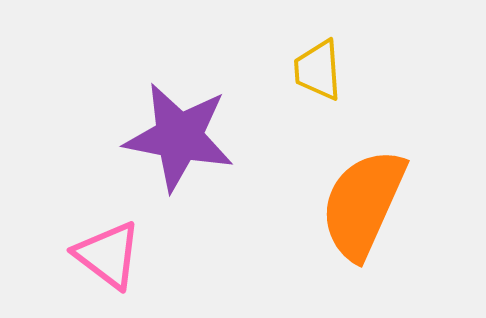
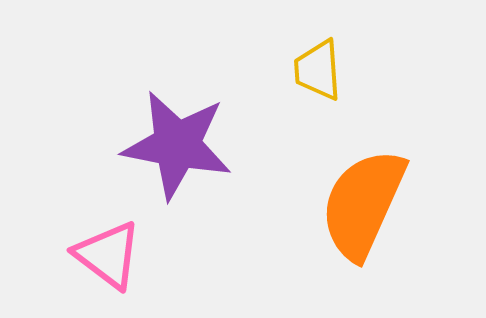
purple star: moved 2 px left, 8 px down
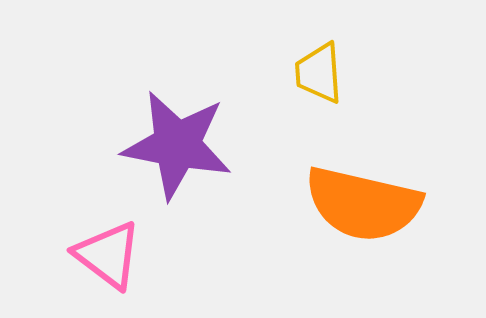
yellow trapezoid: moved 1 px right, 3 px down
orange semicircle: rotated 101 degrees counterclockwise
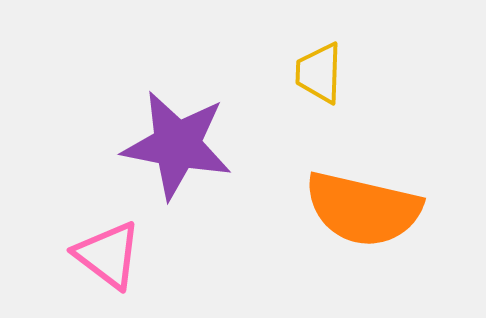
yellow trapezoid: rotated 6 degrees clockwise
orange semicircle: moved 5 px down
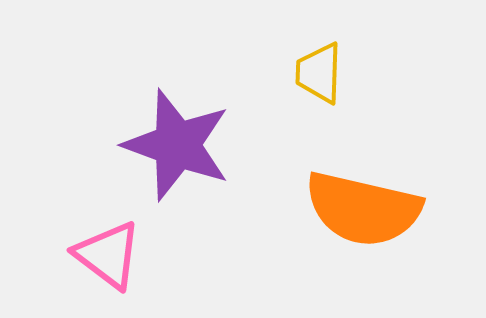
purple star: rotated 9 degrees clockwise
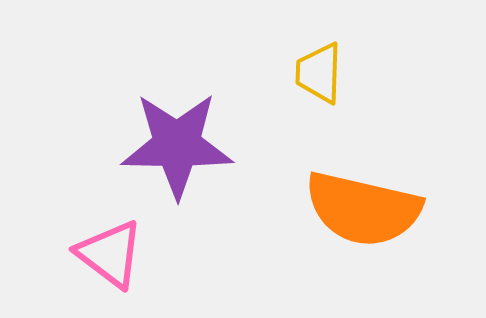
purple star: rotated 19 degrees counterclockwise
pink triangle: moved 2 px right, 1 px up
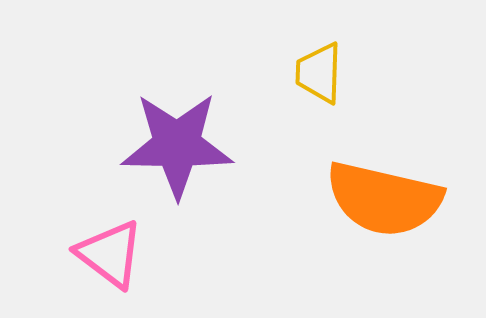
orange semicircle: moved 21 px right, 10 px up
